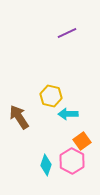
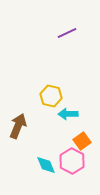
brown arrow: moved 1 px left, 9 px down; rotated 55 degrees clockwise
cyan diamond: rotated 40 degrees counterclockwise
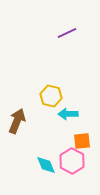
brown arrow: moved 1 px left, 5 px up
orange square: rotated 30 degrees clockwise
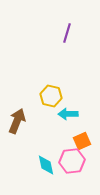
purple line: rotated 48 degrees counterclockwise
orange square: rotated 18 degrees counterclockwise
pink hexagon: rotated 25 degrees clockwise
cyan diamond: rotated 10 degrees clockwise
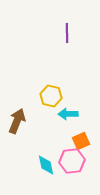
purple line: rotated 18 degrees counterclockwise
orange square: moved 1 px left
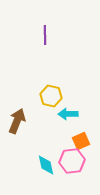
purple line: moved 22 px left, 2 px down
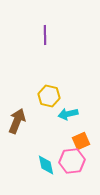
yellow hexagon: moved 2 px left
cyan arrow: rotated 12 degrees counterclockwise
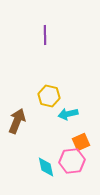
orange square: moved 1 px down
cyan diamond: moved 2 px down
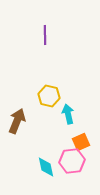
cyan arrow: rotated 90 degrees clockwise
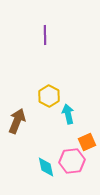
yellow hexagon: rotated 15 degrees clockwise
orange square: moved 6 px right
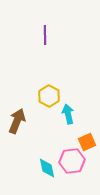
cyan diamond: moved 1 px right, 1 px down
